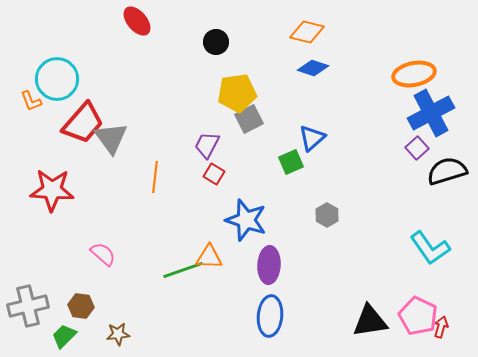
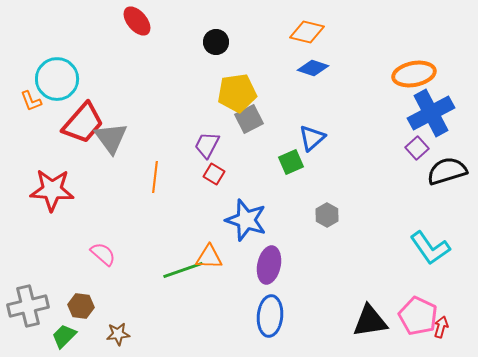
purple ellipse: rotated 9 degrees clockwise
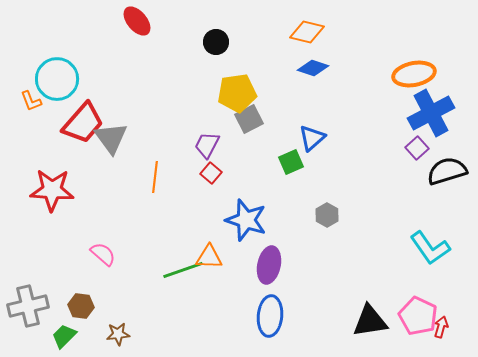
red square: moved 3 px left, 1 px up; rotated 10 degrees clockwise
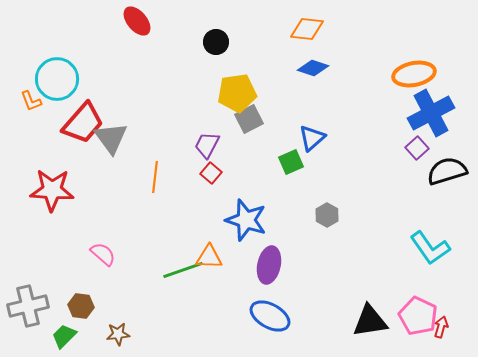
orange diamond: moved 3 px up; rotated 8 degrees counterclockwise
blue ellipse: rotated 66 degrees counterclockwise
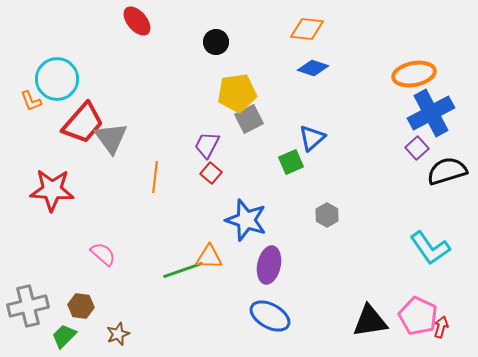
brown star: rotated 15 degrees counterclockwise
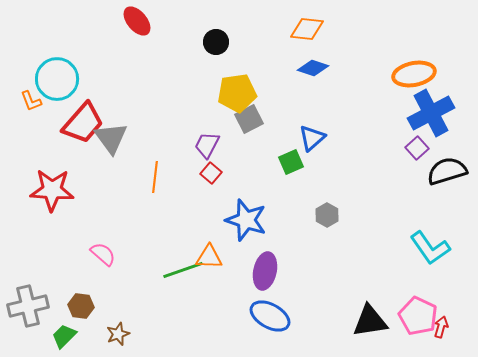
purple ellipse: moved 4 px left, 6 px down
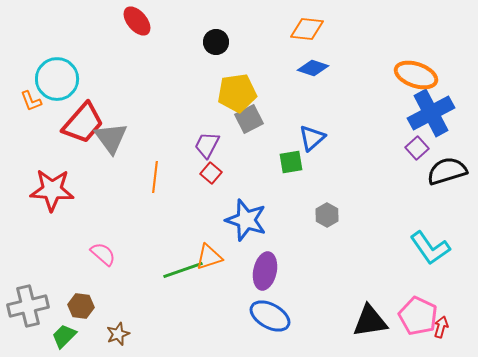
orange ellipse: moved 2 px right, 1 px down; rotated 30 degrees clockwise
green square: rotated 15 degrees clockwise
orange triangle: rotated 20 degrees counterclockwise
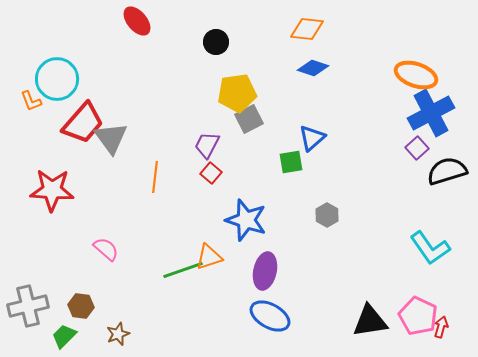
pink semicircle: moved 3 px right, 5 px up
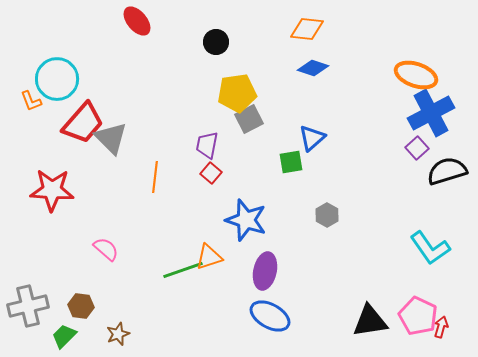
gray triangle: rotated 9 degrees counterclockwise
purple trapezoid: rotated 16 degrees counterclockwise
